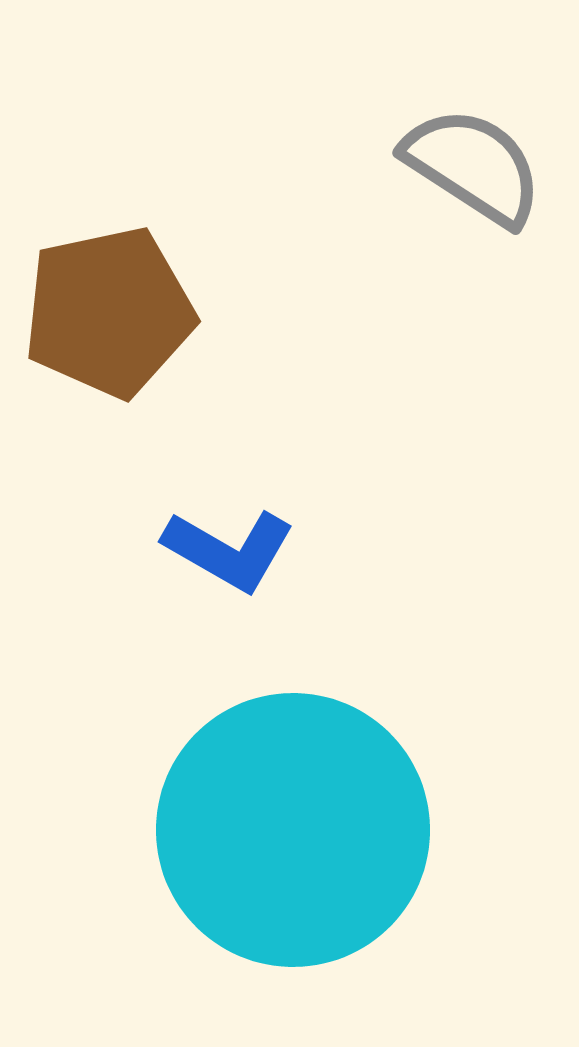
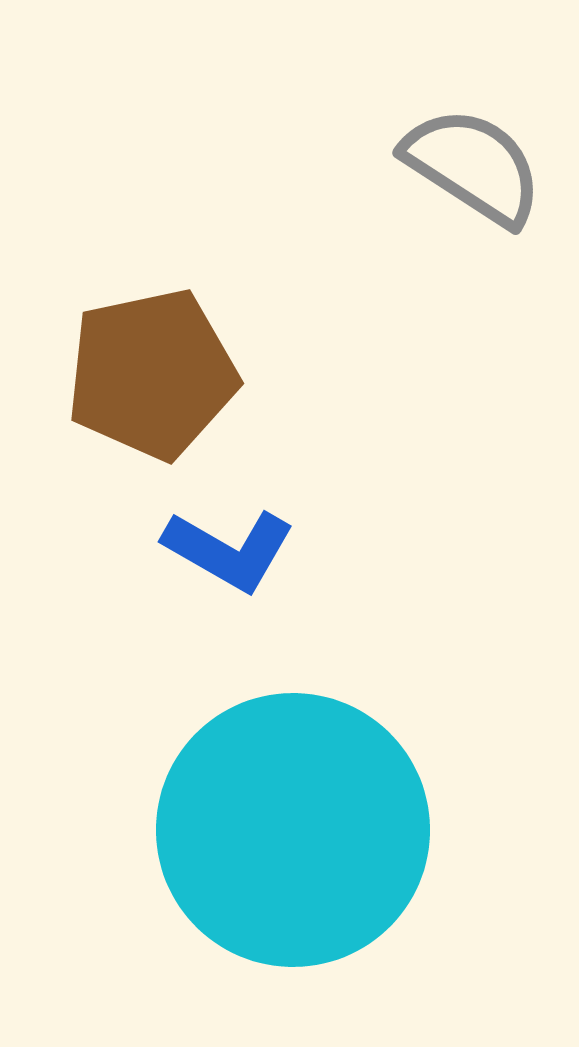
brown pentagon: moved 43 px right, 62 px down
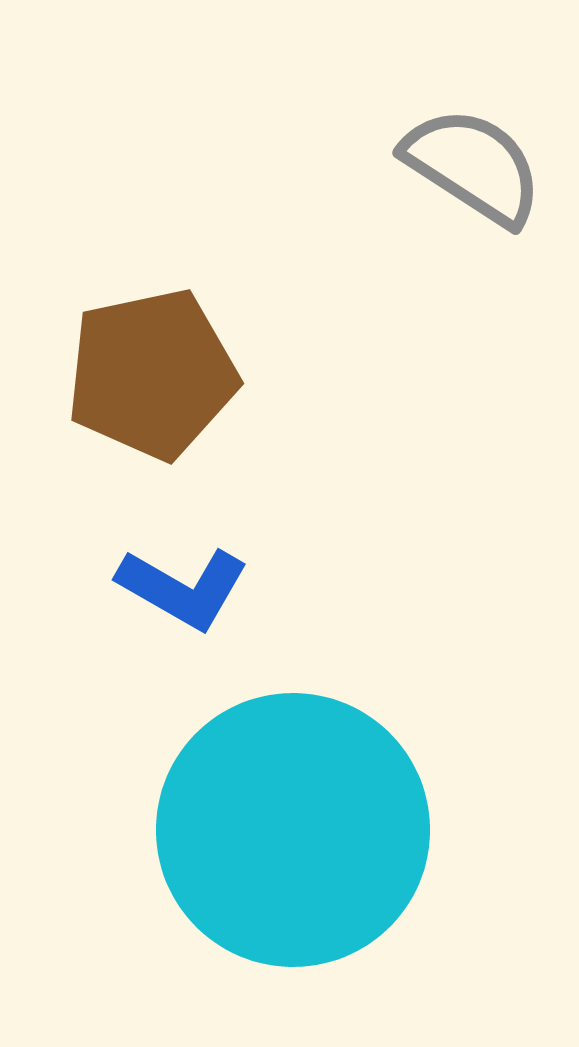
blue L-shape: moved 46 px left, 38 px down
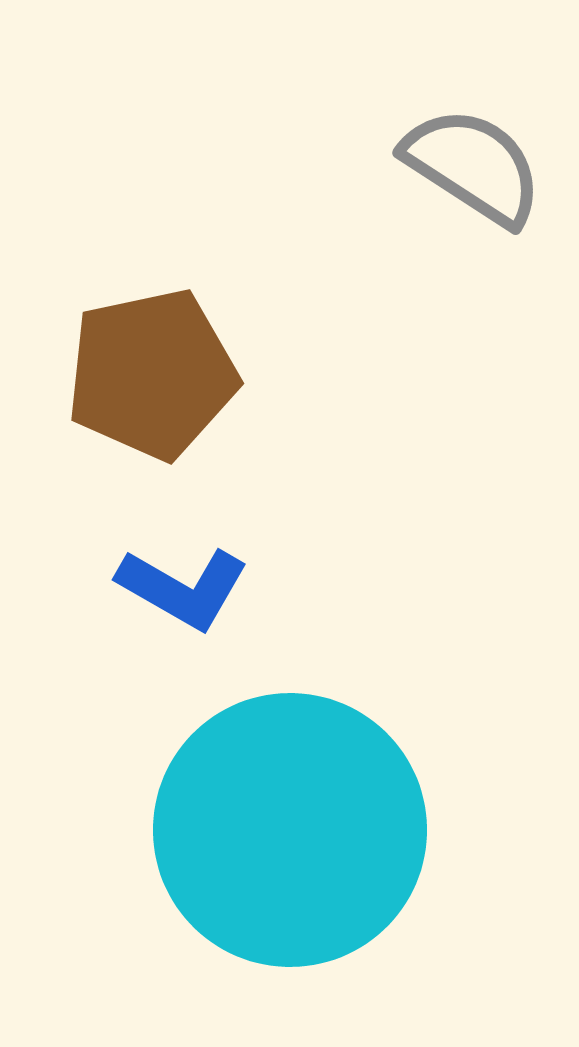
cyan circle: moved 3 px left
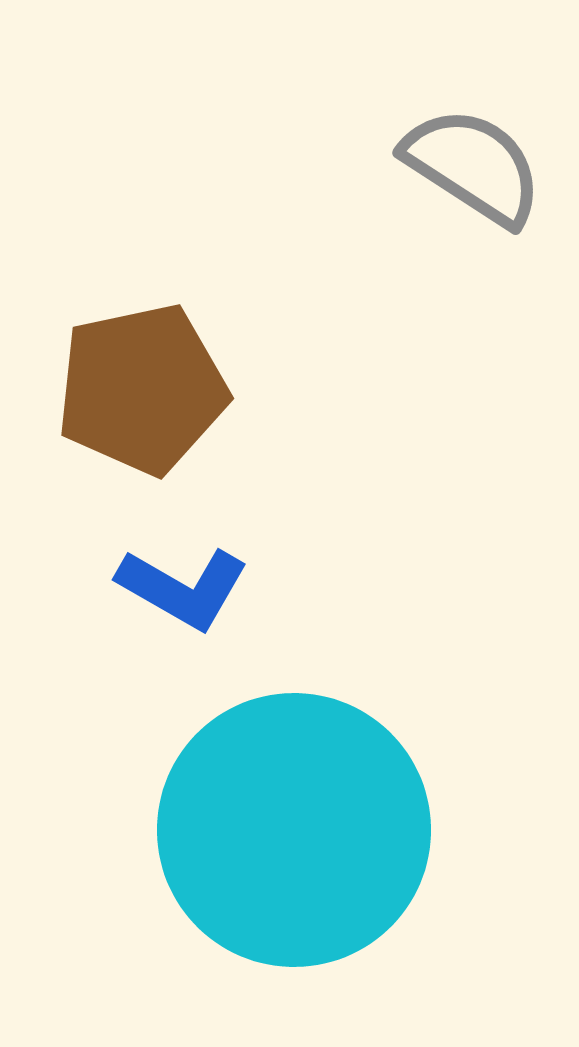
brown pentagon: moved 10 px left, 15 px down
cyan circle: moved 4 px right
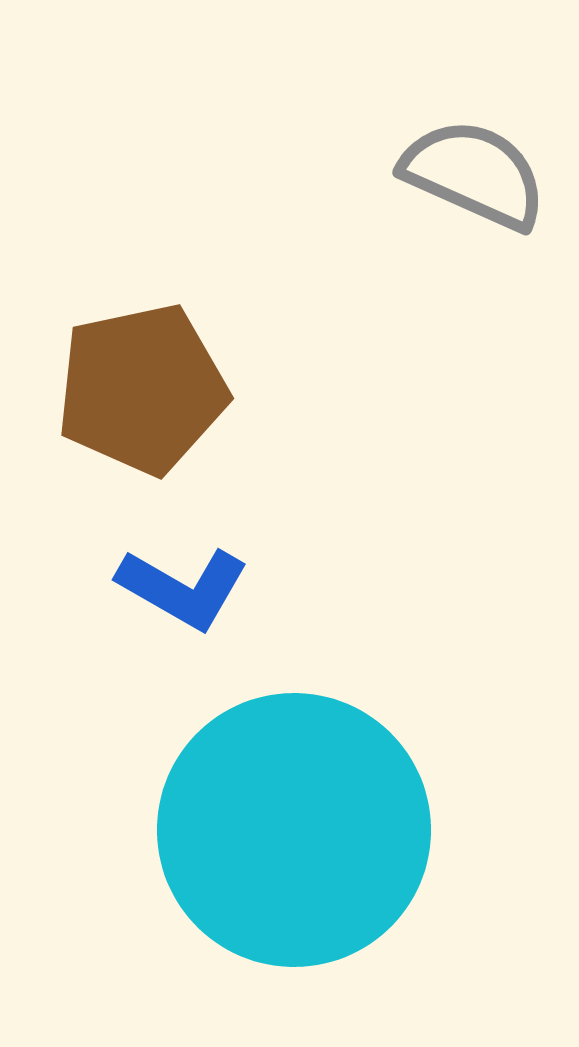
gray semicircle: moved 1 px right, 8 px down; rotated 9 degrees counterclockwise
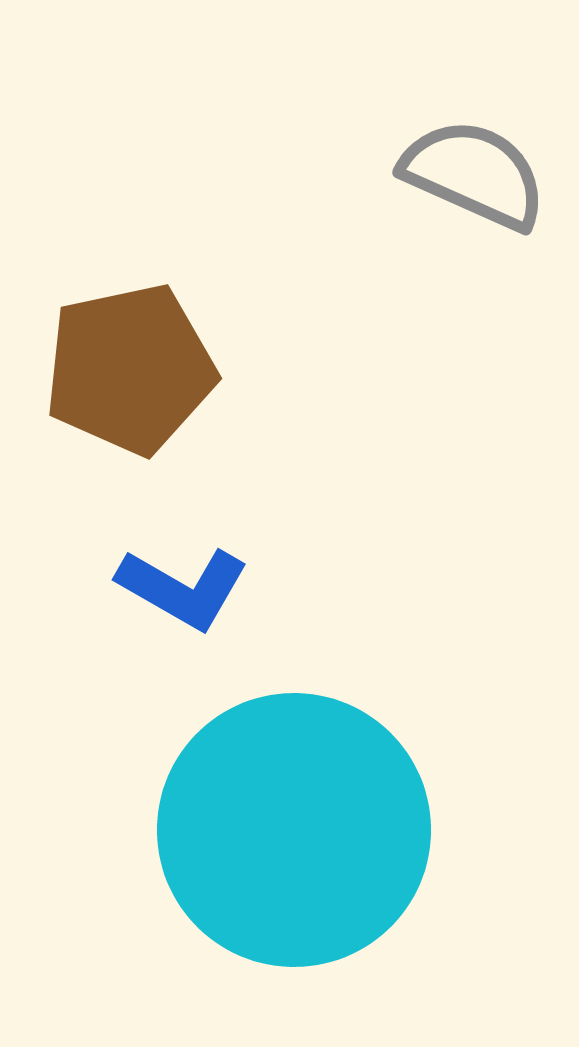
brown pentagon: moved 12 px left, 20 px up
